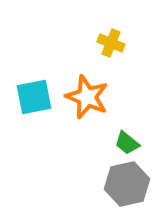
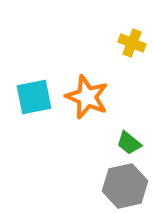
yellow cross: moved 21 px right
green trapezoid: moved 2 px right
gray hexagon: moved 2 px left, 2 px down
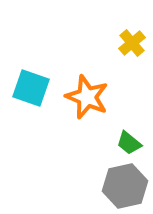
yellow cross: rotated 28 degrees clockwise
cyan square: moved 3 px left, 9 px up; rotated 30 degrees clockwise
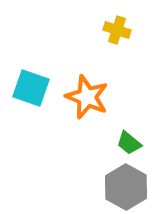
yellow cross: moved 15 px left, 13 px up; rotated 32 degrees counterclockwise
gray hexagon: moved 1 px right, 1 px down; rotated 18 degrees counterclockwise
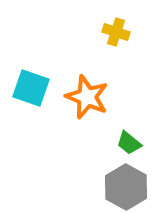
yellow cross: moved 1 px left, 2 px down
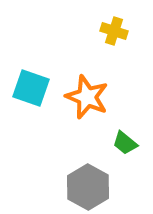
yellow cross: moved 2 px left, 1 px up
green trapezoid: moved 4 px left
gray hexagon: moved 38 px left
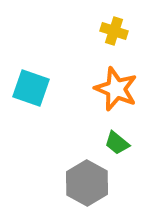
orange star: moved 29 px right, 8 px up
green trapezoid: moved 8 px left
gray hexagon: moved 1 px left, 4 px up
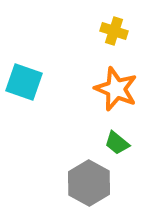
cyan square: moved 7 px left, 6 px up
gray hexagon: moved 2 px right
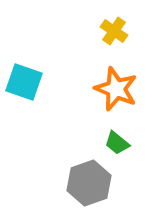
yellow cross: rotated 16 degrees clockwise
gray hexagon: rotated 12 degrees clockwise
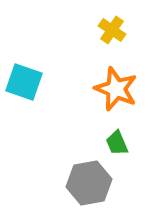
yellow cross: moved 2 px left, 1 px up
green trapezoid: rotated 28 degrees clockwise
gray hexagon: rotated 9 degrees clockwise
